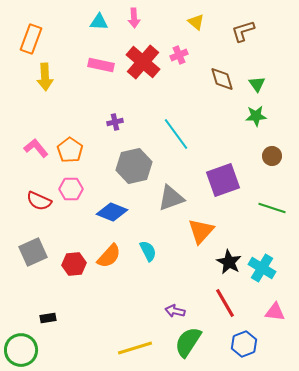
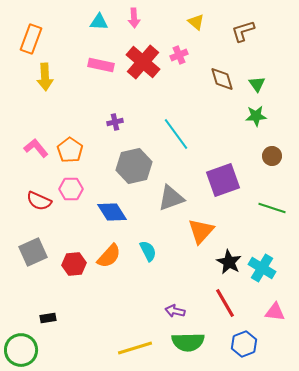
blue diamond: rotated 36 degrees clockwise
green semicircle: rotated 124 degrees counterclockwise
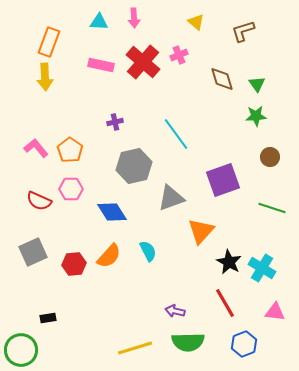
orange rectangle: moved 18 px right, 3 px down
brown circle: moved 2 px left, 1 px down
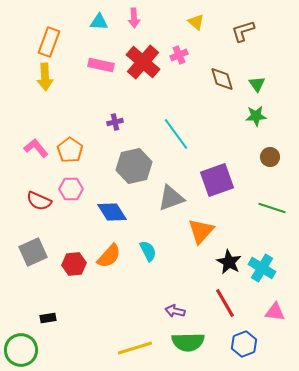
purple square: moved 6 px left
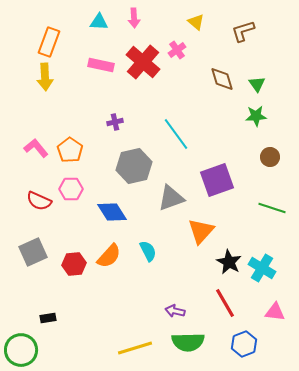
pink cross: moved 2 px left, 5 px up; rotated 12 degrees counterclockwise
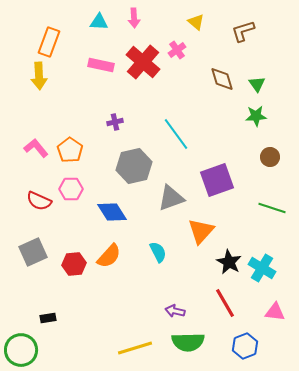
yellow arrow: moved 6 px left, 1 px up
cyan semicircle: moved 10 px right, 1 px down
blue hexagon: moved 1 px right, 2 px down
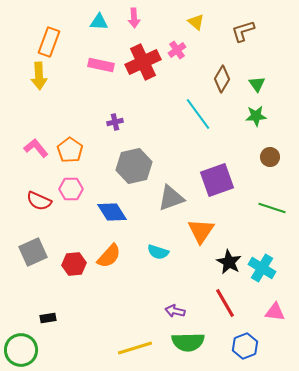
red cross: rotated 24 degrees clockwise
brown diamond: rotated 48 degrees clockwise
cyan line: moved 22 px right, 20 px up
orange triangle: rotated 8 degrees counterclockwise
cyan semicircle: rotated 135 degrees clockwise
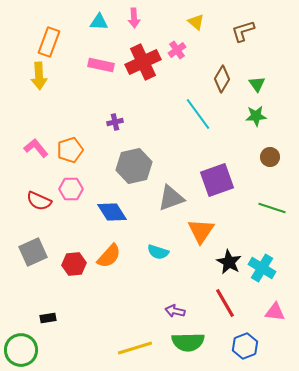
orange pentagon: rotated 20 degrees clockwise
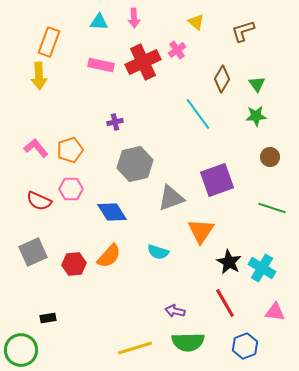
gray hexagon: moved 1 px right, 2 px up
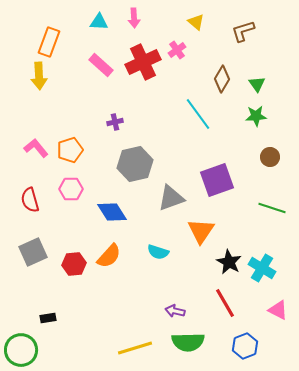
pink rectangle: rotated 30 degrees clockwise
red semicircle: moved 9 px left, 1 px up; rotated 50 degrees clockwise
pink triangle: moved 3 px right, 2 px up; rotated 20 degrees clockwise
